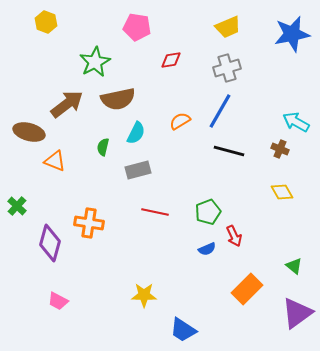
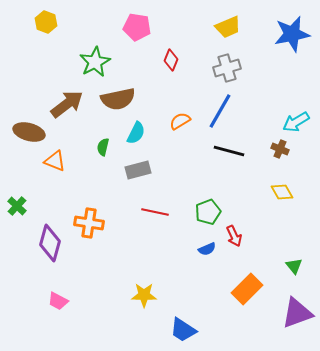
red diamond: rotated 60 degrees counterclockwise
cyan arrow: rotated 60 degrees counterclockwise
green triangle: rotated 12 degrees clockwise
purple triangle: rotated 16 degrees clockwise
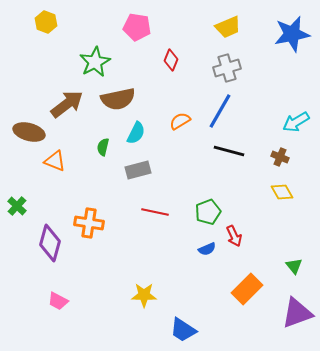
brown cross: moved 8 px down
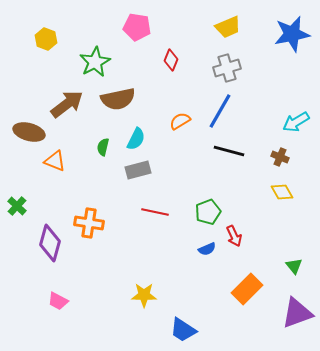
yellow hexagon: moved 17 px down
cyan semicircle: moved 6 px down
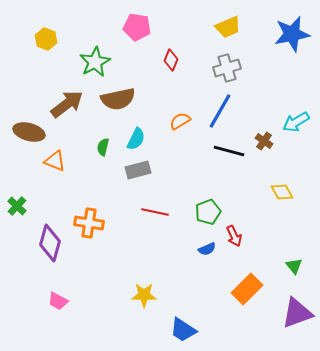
brown cross: moved 16 px left, 16 px up; rotated 12 degrees clockwise
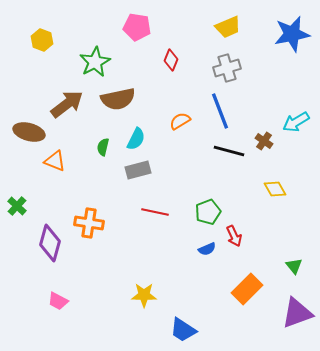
yellow hexagon: moved 4 px left, 1 px down
blue line: rotated 51 degrees counterclockwise
yellow diamond: moved 7 px left, 3 px up
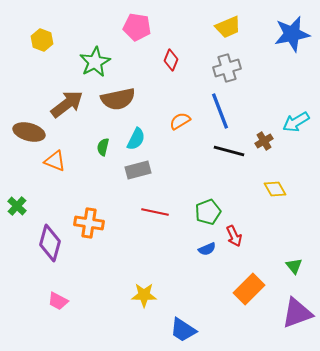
brown cross: rotated 24 degrees clockwise
orange rectangle: moved 2 px right
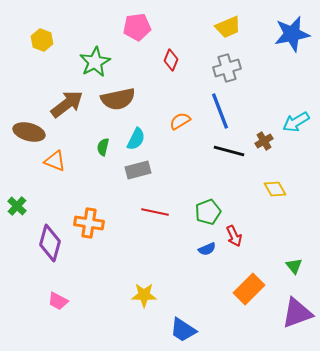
pink pentagon: rotated 16 degrees counterclockwise
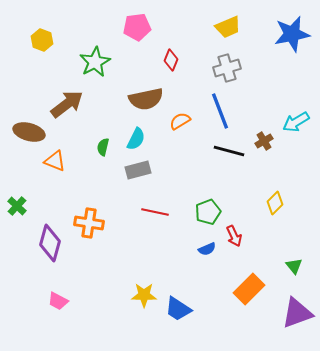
brown semicircle: moved 28 px right
yellow diamond: moved 14 px down; rotated 75 degrees clockwise
blue trapezoid: moved 5 px left, 21 px up
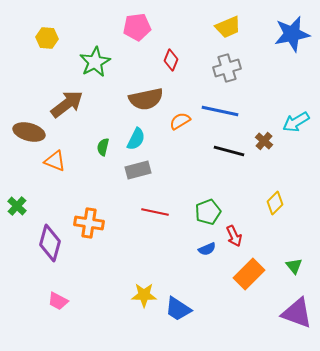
yellow hexagon: moved 5 px right, 2 px up; rotated 15 degrees counterclockwise
blue line: rotated 57 degrees counterclockwise
brown cross: rotated 18 degrees counterclockwise
orange rectangle: moved 15 px up
purple triangle: rotated 40 degrees clockwise
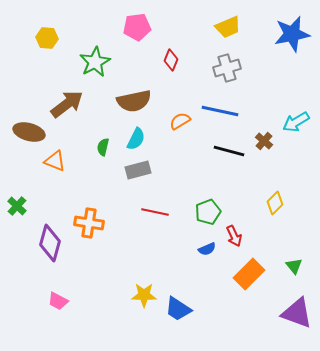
brown semicircle: moved 12 px left, 2 px down
